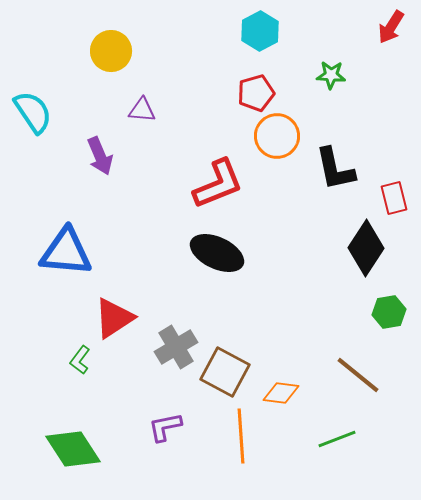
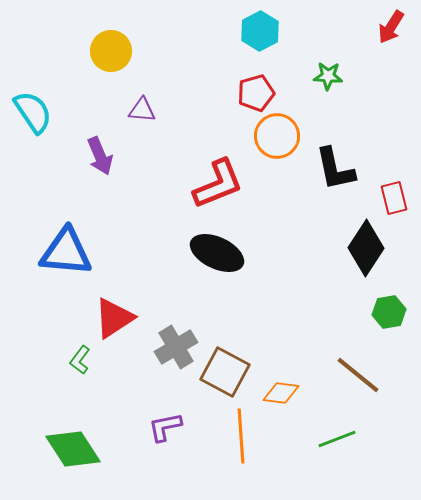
green star: moved 3 px left, 1 px down
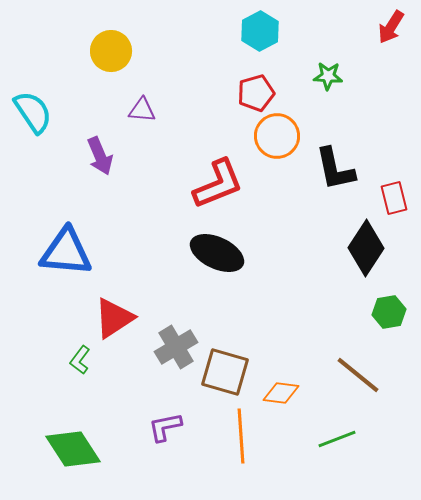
brown square: rotated 12 degrees counterclockwise
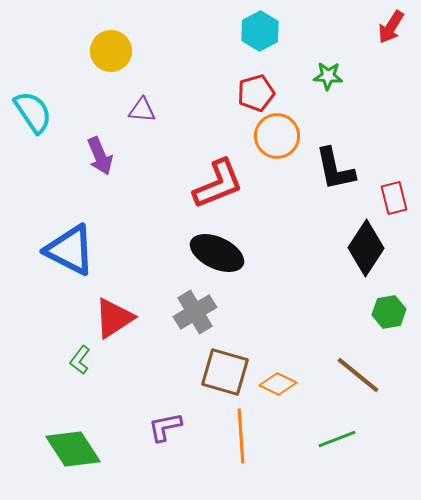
blue triangle: moved 4 px right, 2 px up; rotated 22 degrees clockwise
gray cross: moved 19 px right, 35 px up
orange diamond: moved 3 px left, 9 px up; rotated 18 degrees clockwise
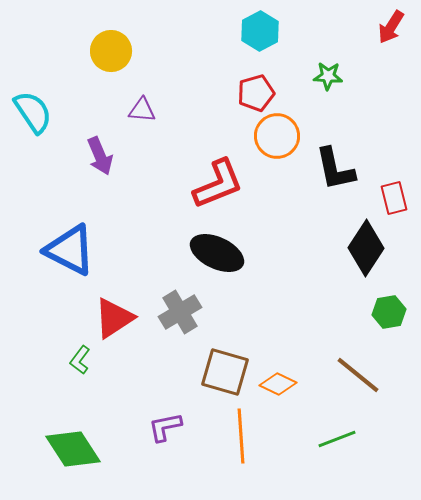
gray cross: moved 15 px left
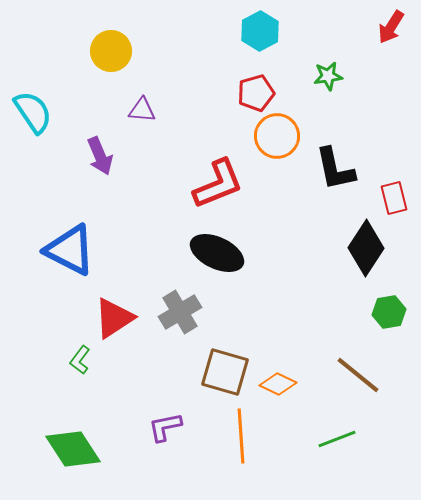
green star: rotated 12 degrees counterclockwise
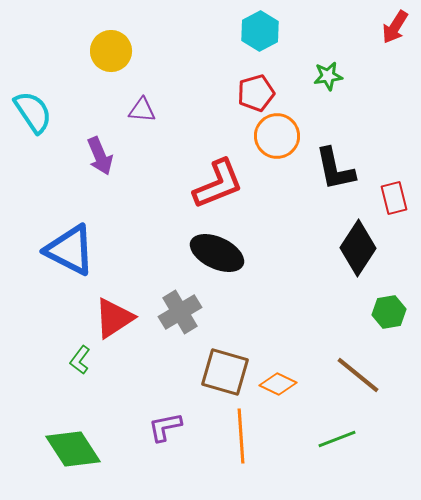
red arrow: moved 4 px right
black diamond: moved 8 px left
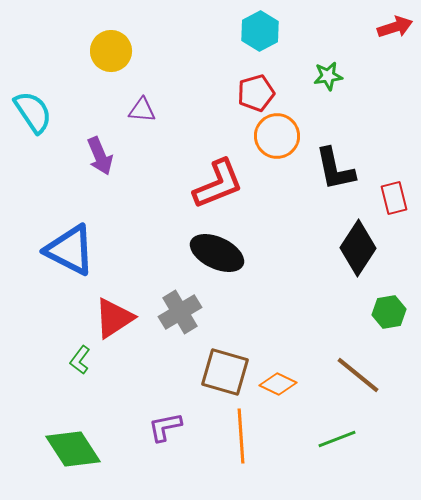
red arrow: rotated 140 degrees counterclockwise
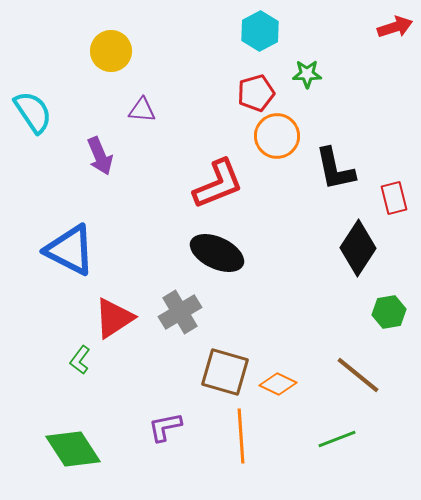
green star: moved 21 px left, 2 px up; rotated 8 degrees clockwise
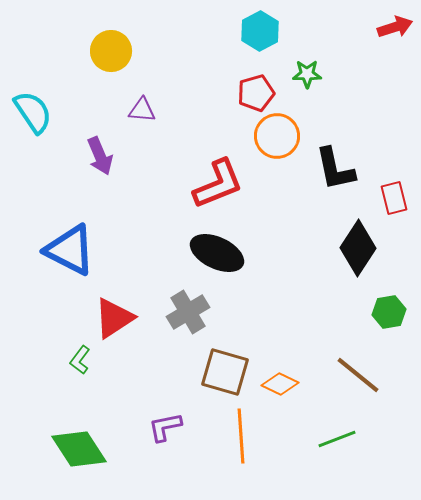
gray cross: moved 8 px right
orange diamond: moved 2 px right
green diamond: moved 6 px right
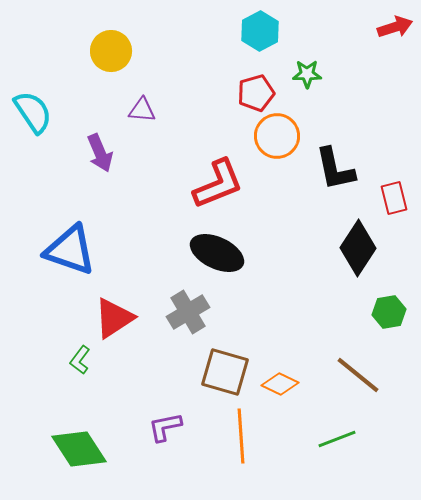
purple arrow: moved 3 px up
blue triangle: rotated 8 degrees counterclockwise
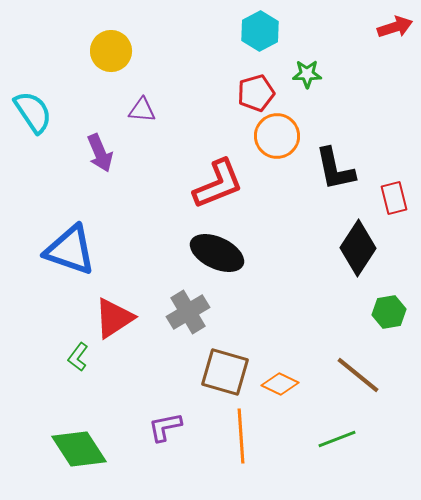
green L-shape: moved 2 px left, 3 px up
